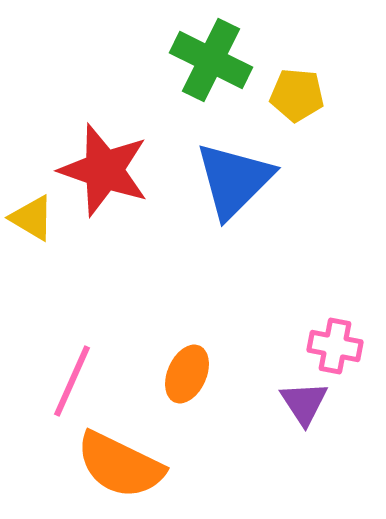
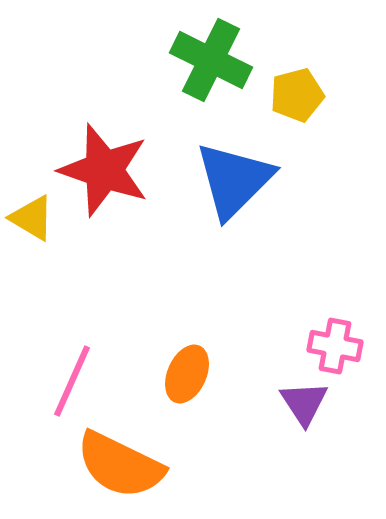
yellow pentagon: rotated 20 degrees counterclockwise
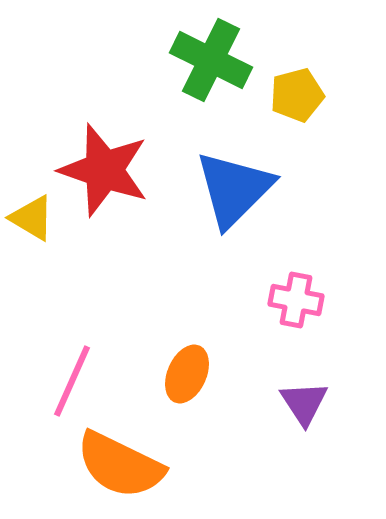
blue triangle: moved 9 px down
pink cross: moved 39 px left, 46 px up
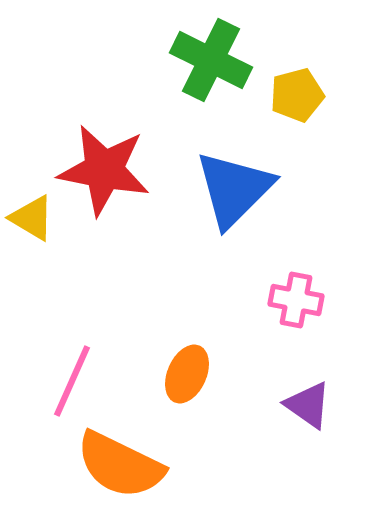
red star: rotated 8 degrees counterclockwise
purple triangle: moved 4 px right, 2 px down; rotated 22 degrees counterclockwise
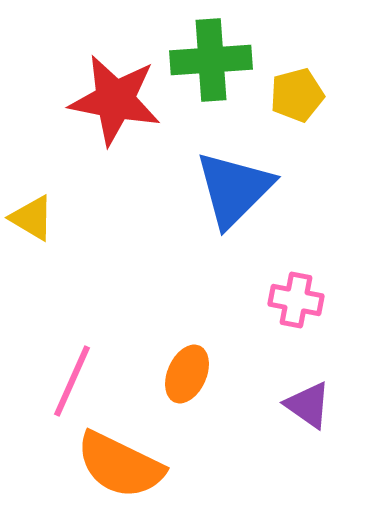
green cross: rotated 30 degrees counterclockwise
red star: moved 11 px right, 70 px up
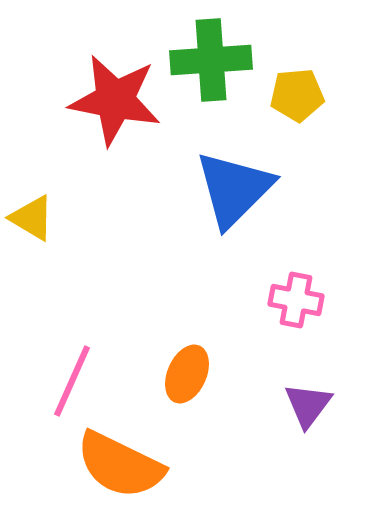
yellow pentagon: rotated 10 degrees clockwise
purple triangle: rotated 32 degrees clockwise
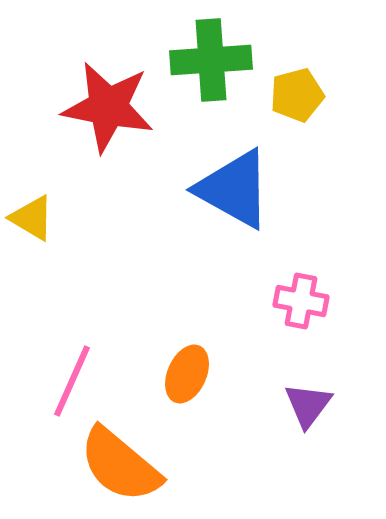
yellow pentagon: rotated 10 degrees counterclockwise
red star: moved 7 px left, 7 px down
blue triangle: rotated 46 degrees counterclockwise
pink cross: moved 5 px right, 1 px down
orange semicircle: rotated 14 degrees clockwise
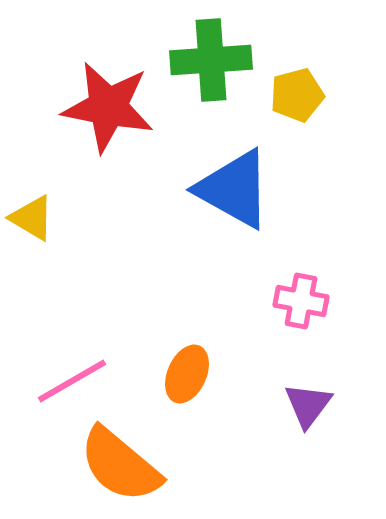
pink line: rotated 36 degrees clockwise
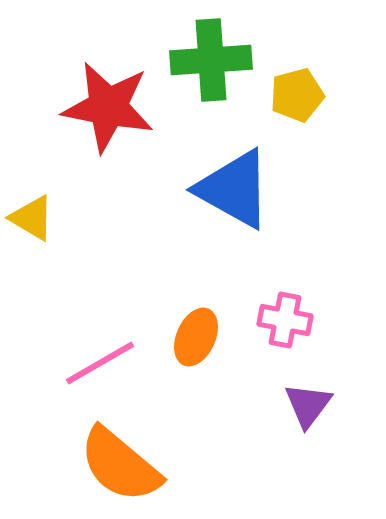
pink cross: moved 16 px left, 19 px down
orange ellipse: moved 9 px right, 37 px up
pink line: moved 28 px right, 18 px up
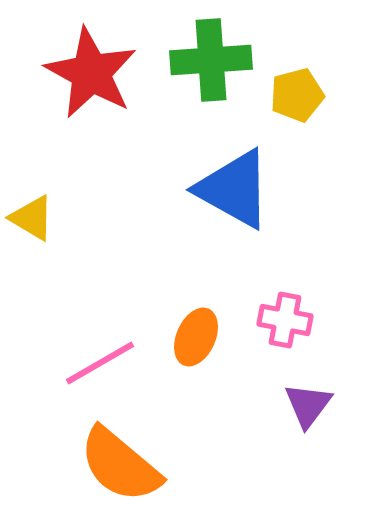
red star: moved 17 px left, 34 px up; rotated 18 degrees clockwise
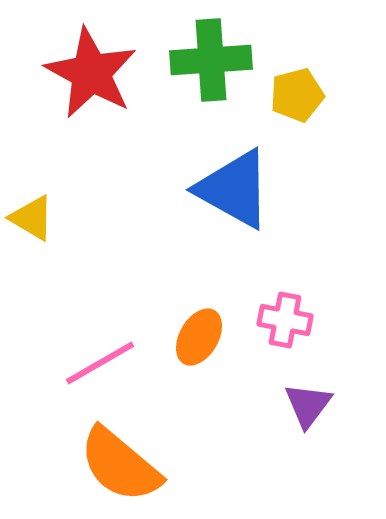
orange ellipse: moved 3 px right; rotated 6 degrees clockwise
